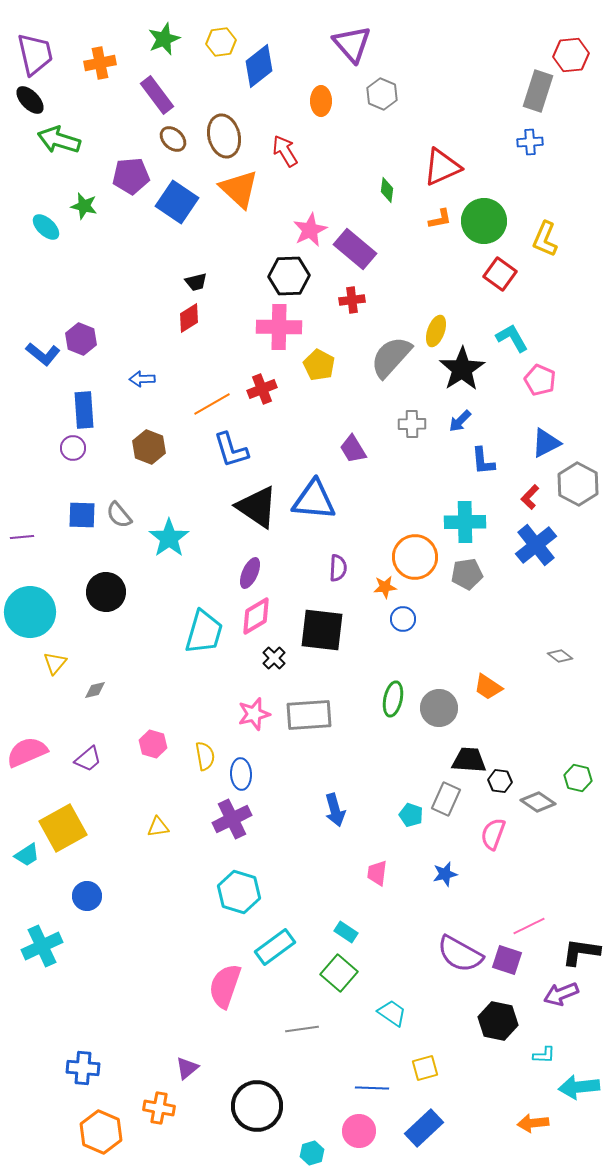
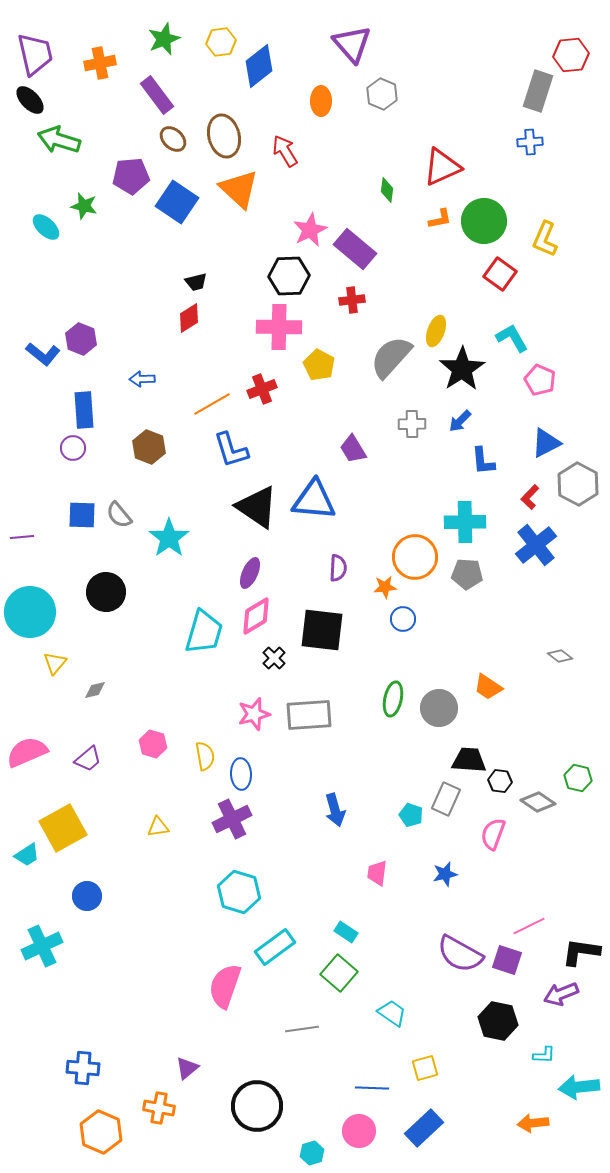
gray pentagon at (467, 574): rotated 12 degrees clockwise
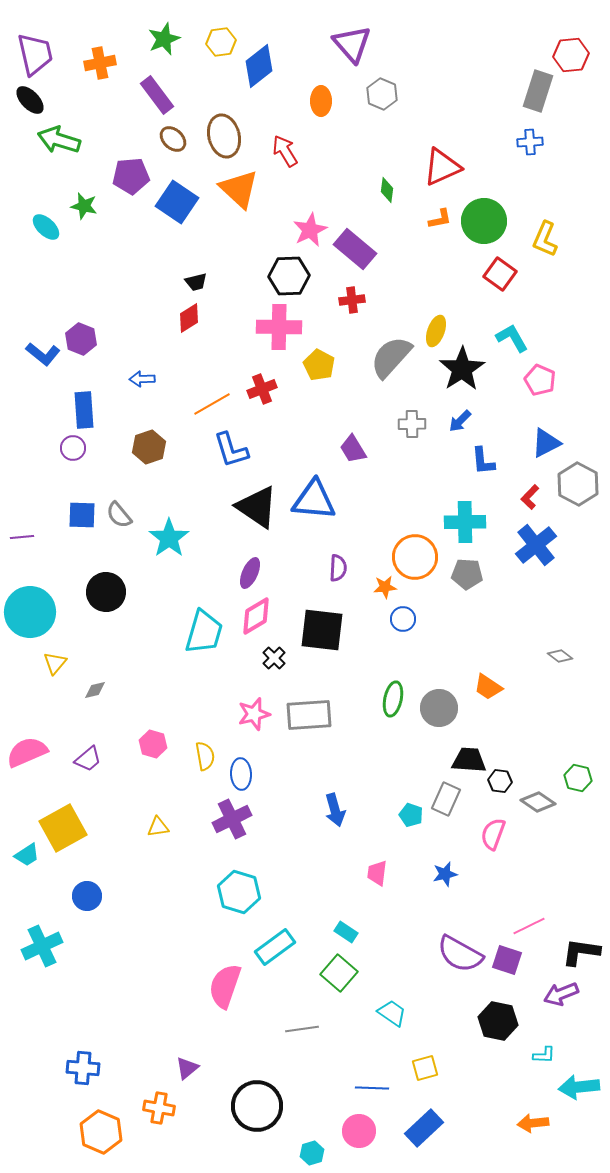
brown hexagon at (149, 447): rotated 20 degrees clockwise
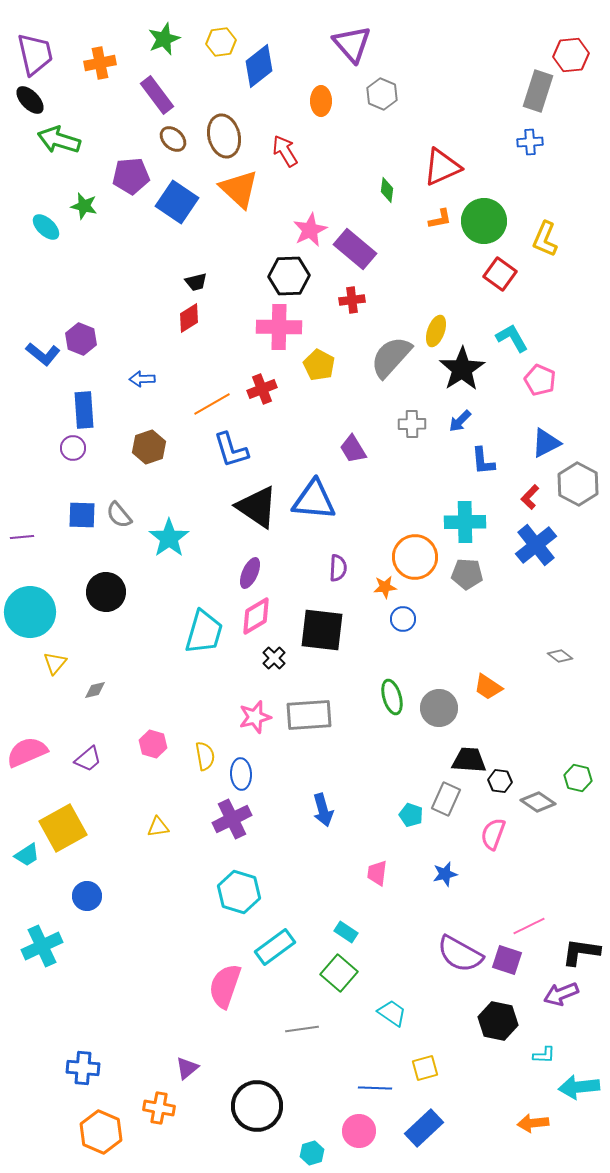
green ellipse at (393, 699): moved 1 px left, 2 px up; rotated 28 degrees counterclockwise
pink star at (254, 714): moved 1 px right, 3 px down
blue arrow at (335, 810): moved 12 px left
blue line at (372, 1088): moved 3 px right
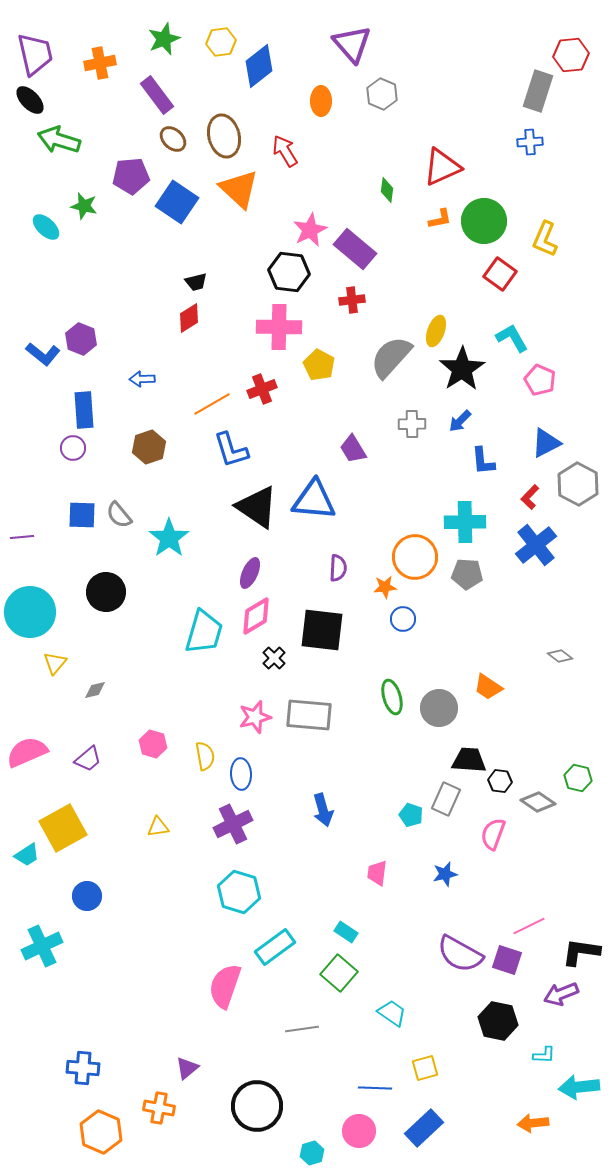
black hexagon at (289, 276): moved 4 px up; rotated 9 degrees clockwise
gray rectangle at (309, 715): rotated 9 degrees clockwise
purple cross at (232, 819): moved 1 px right, 5 px down
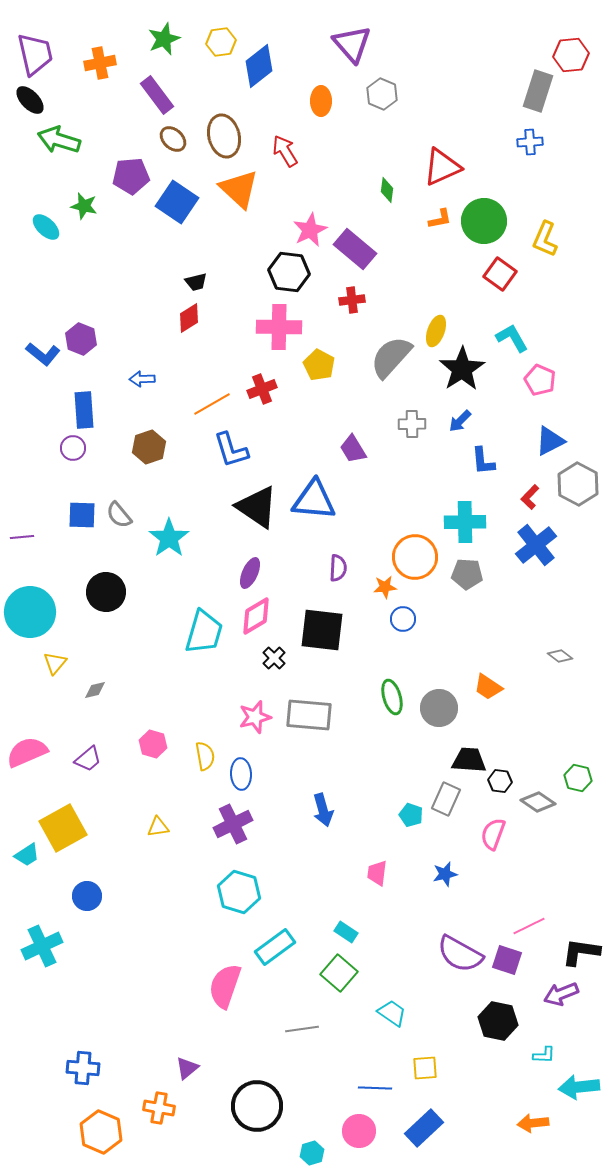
blue triangle at (546, 443): moved 4 px right, 2 px up
yellow square at (425, 1068): rotated 12 degrees clockwise
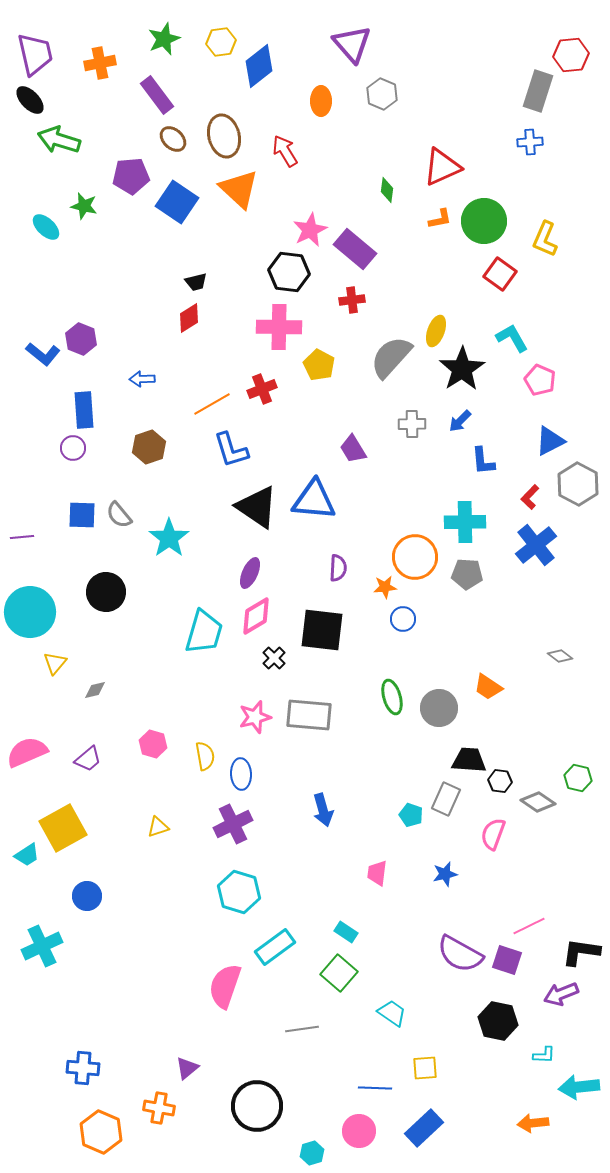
yellow triangle at (158, 827): rotated 10 degrees counterclockwise
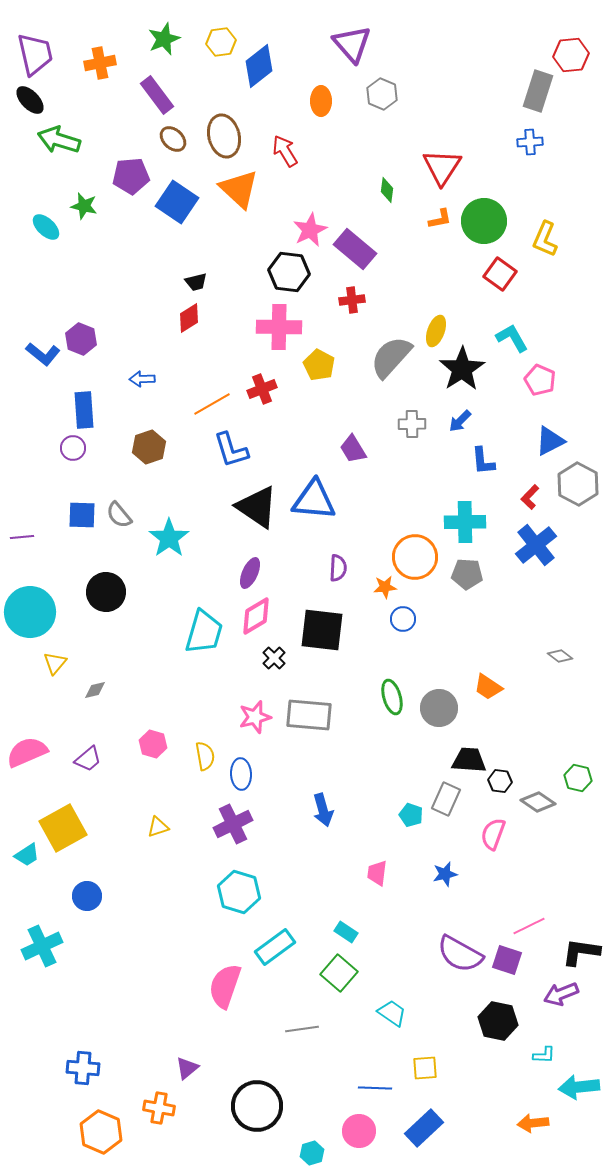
red triangle at (442, 167): rotated 33 degrees counterclockwise
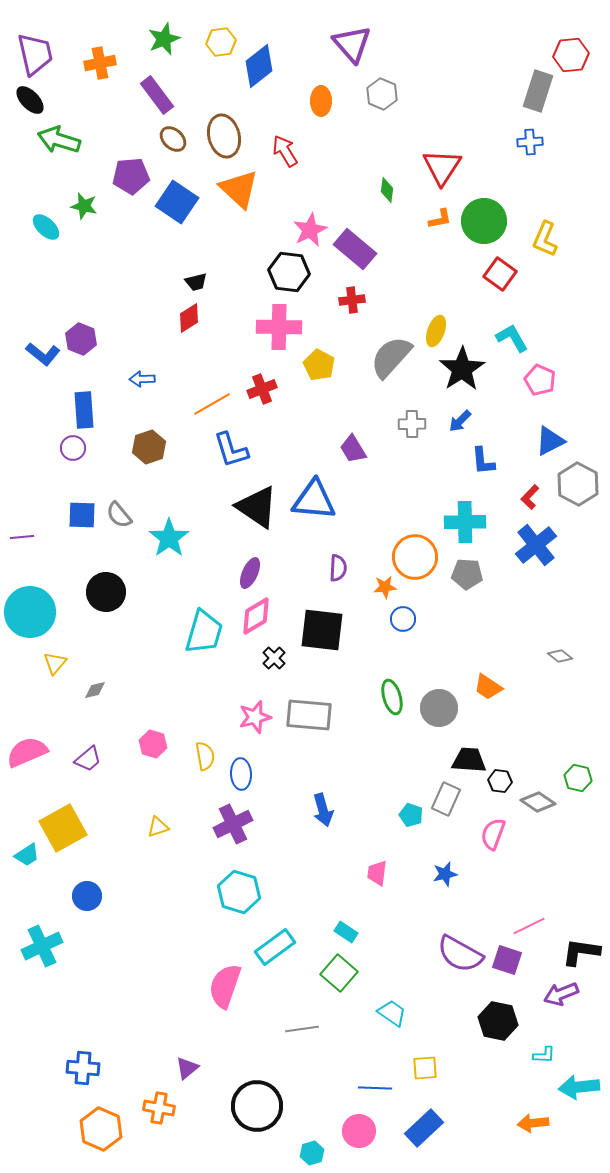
orange hexagon at (101, 1132): moved 3 px up
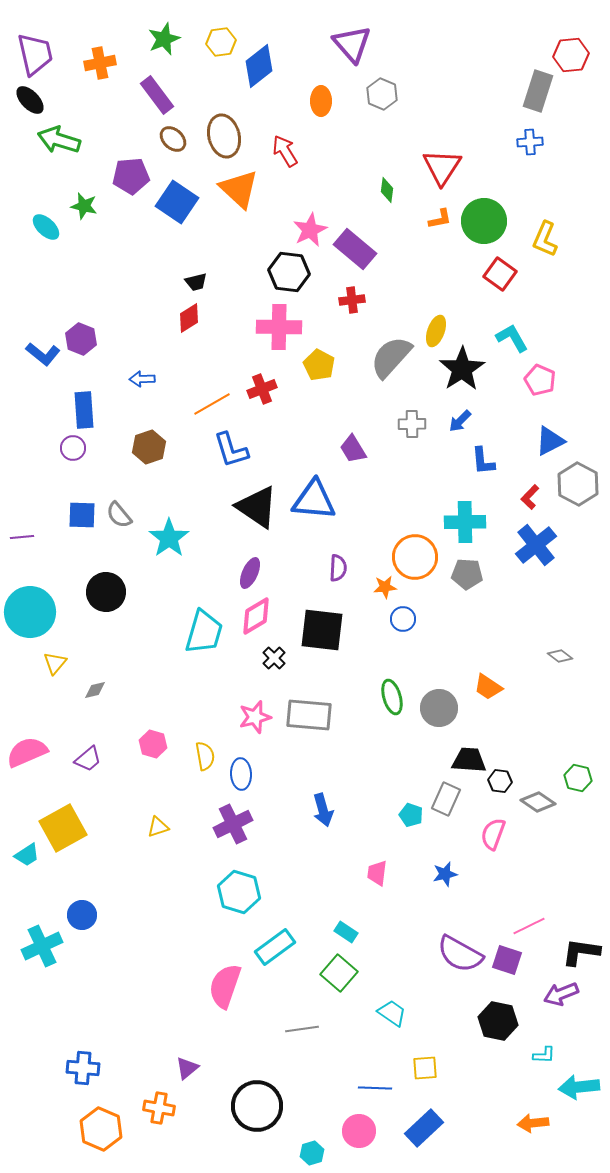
blue circle at (87, 896): moved 5 px left, 19 px down
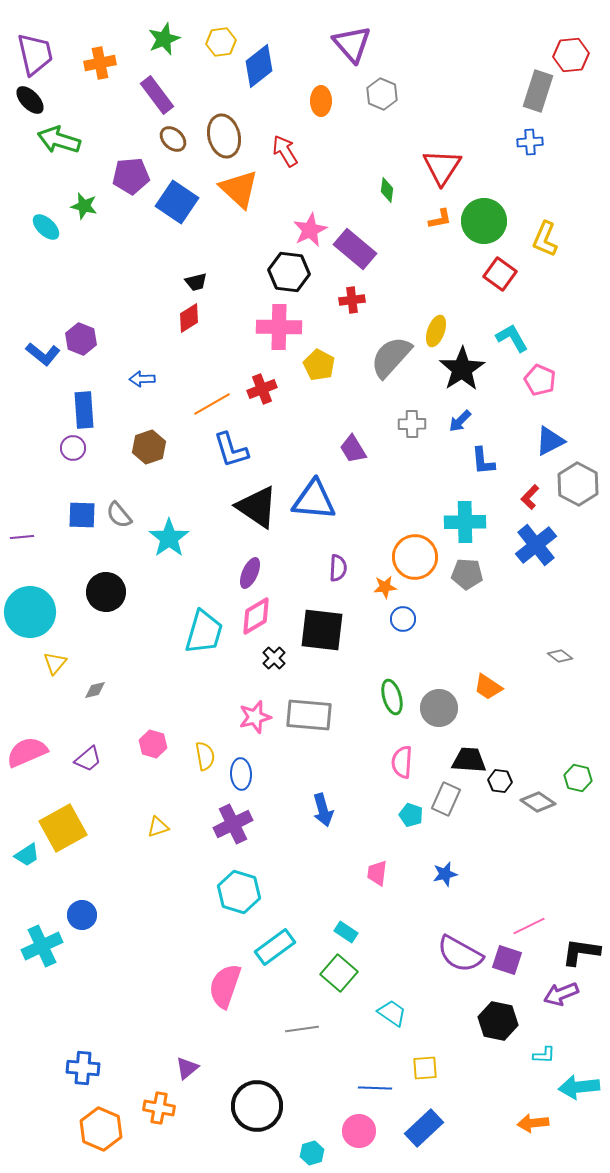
pink semicircle at (493, 834): moved 91 px left, 72 px up; rotated 16 degrees counterclockwise
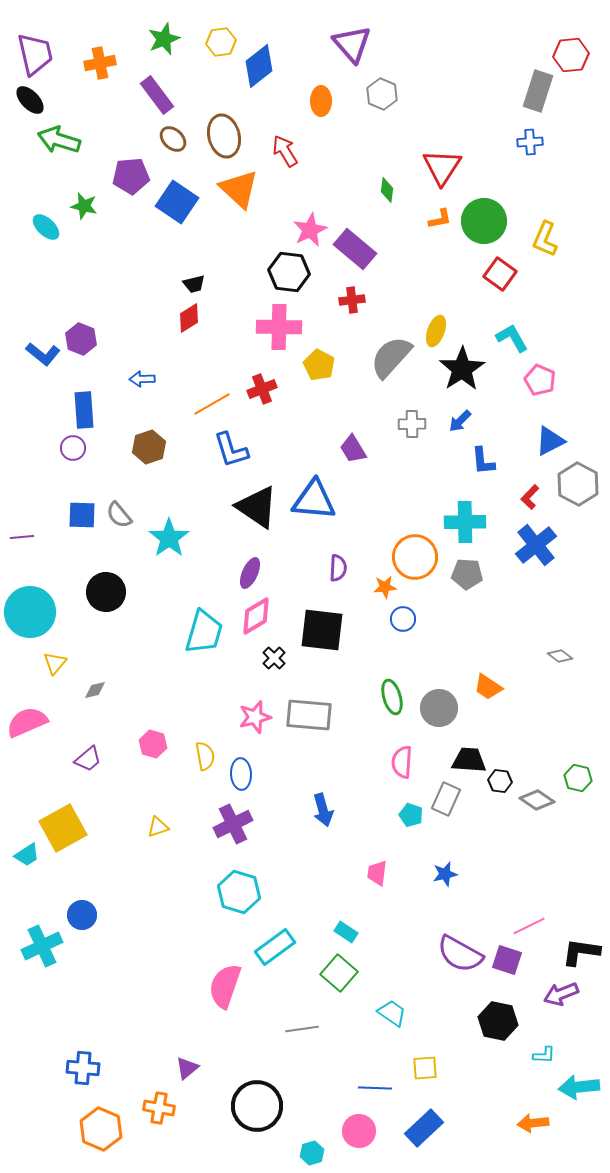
black trapezoid at (196, 282): moved 2 px left, 2 px down
pink semicircle at (27, 752): moved 30 px up
gray diamond at (538, 802): moved 1 px left, 2 px up
